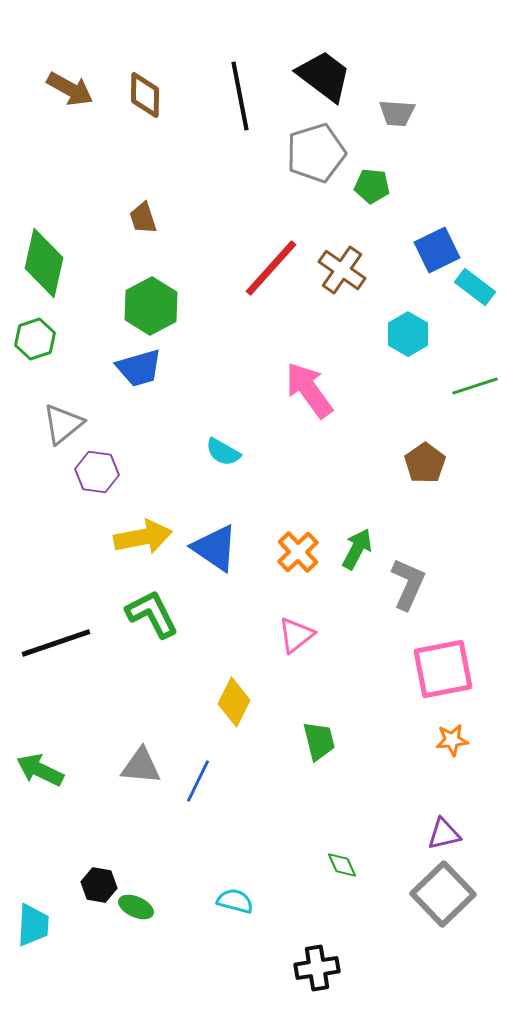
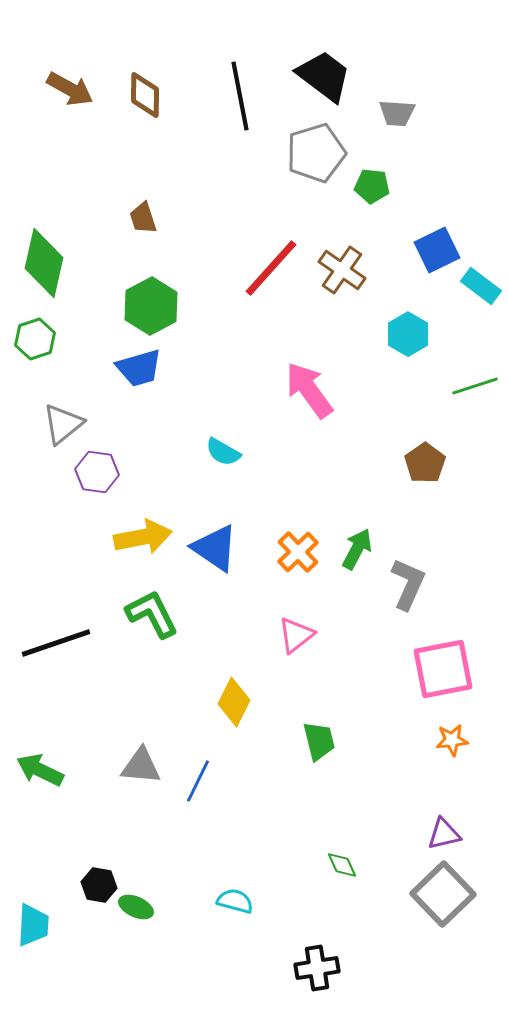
cyan rectangle at (475, 287): moved 6 px right, 1 px up
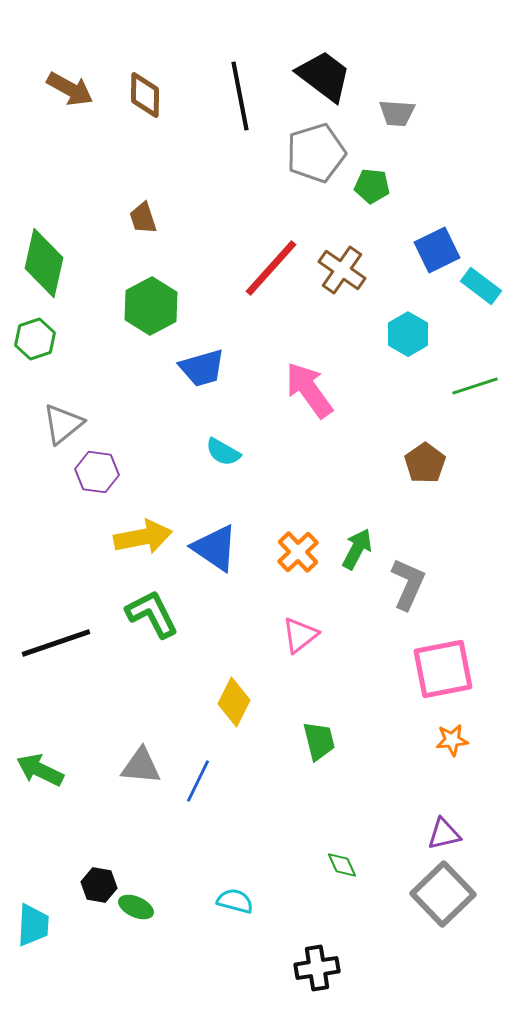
blue trapezoid at (139, 368): moved 63 px right
pink triangle at (296, 635): moved 4 px right
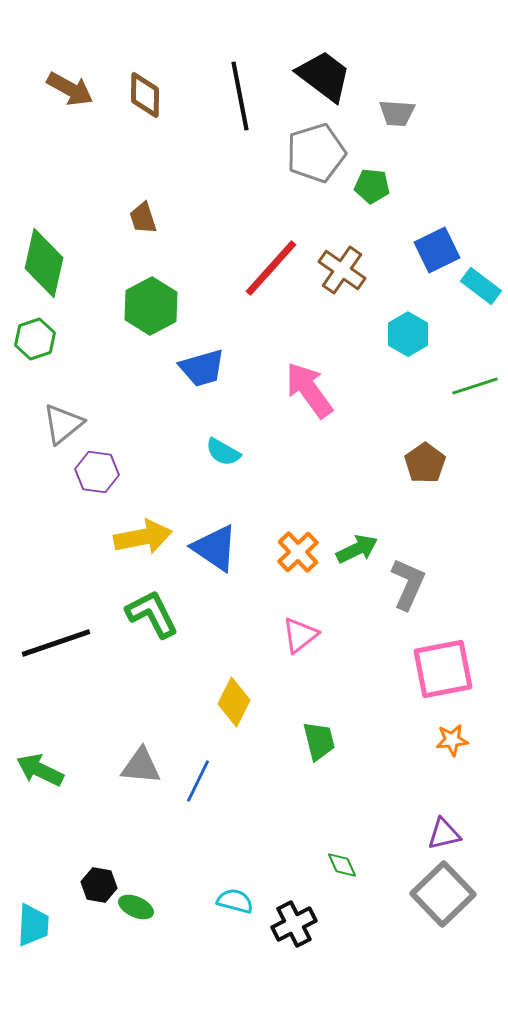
green arrow at (357, 549): rotated 36 degrees clockwise
black cross at (317, 968): moved 23 px left, 44 px up; rotated 18 degrees counterclockwise
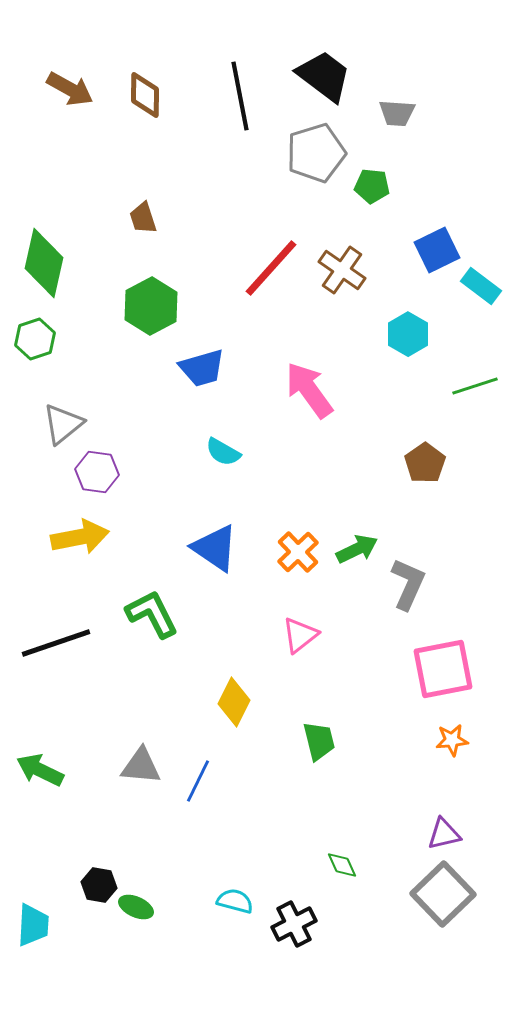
yellow arrow at (143, 537): moved 63 px left
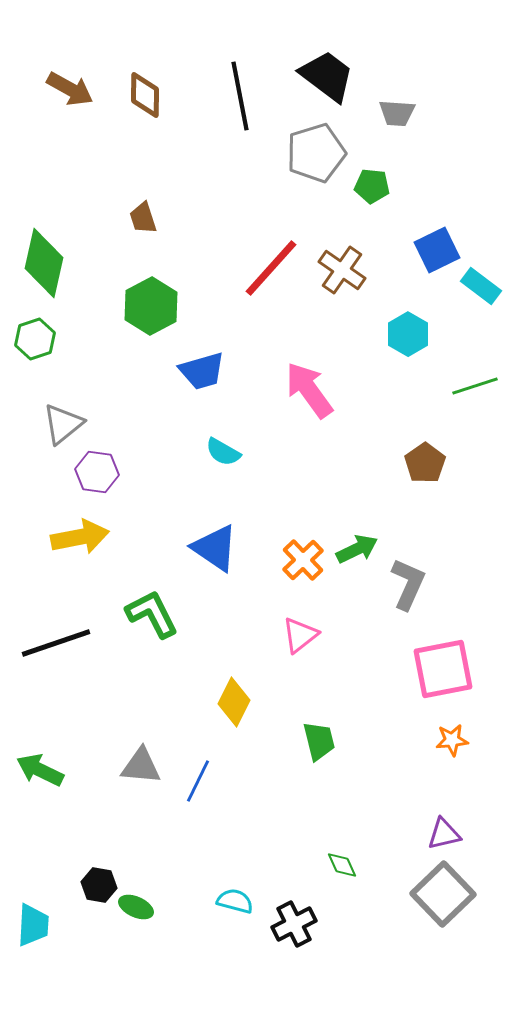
black trapezoid at (324, 76): moved 3 px right
blue trapezoid at (202, 368): moved 3 px down
orange cross at (298, 552): moved 5 px right, 8 px down
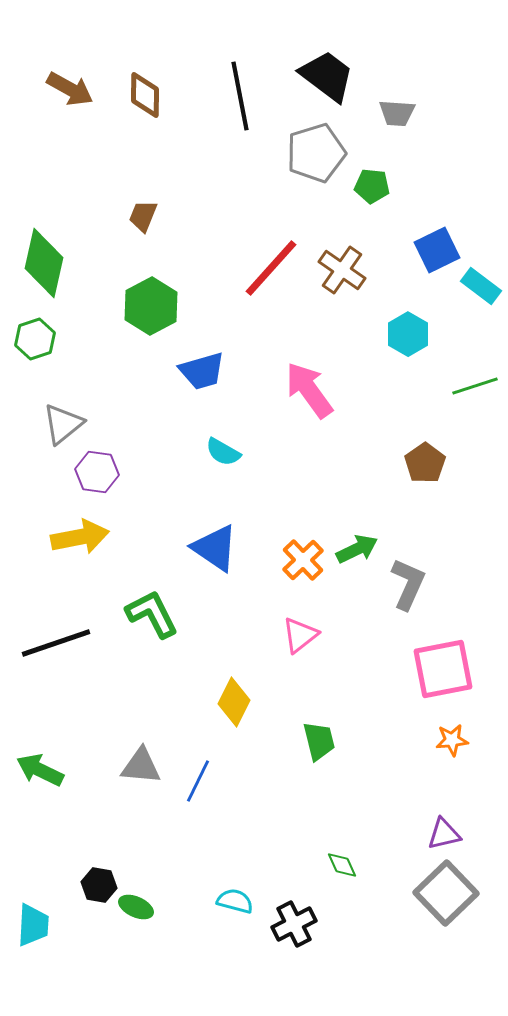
brown trapezoid at (143, 218): moved 2 px up; rotated 40 degrees clockwise
gray square at (443, 894): moved 3 px right, 1 px up
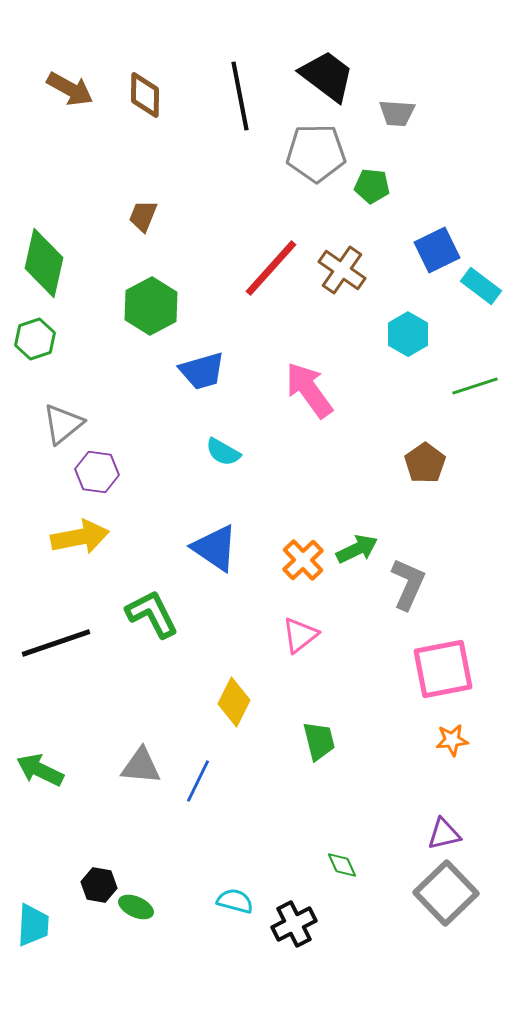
gray pentagon at (316, 153): rotated 16 degrees clockwise
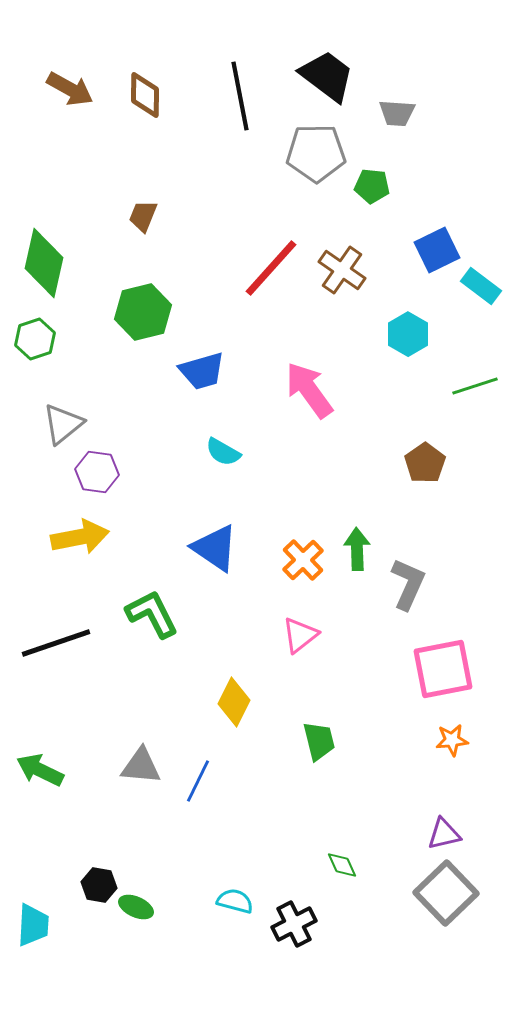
green hexagon at (151, 306): moved 8 px left, 6 px down; rotated 14 degrees clockwise
green arrow at (357, 549): rotated 66 degrees counterclockwise
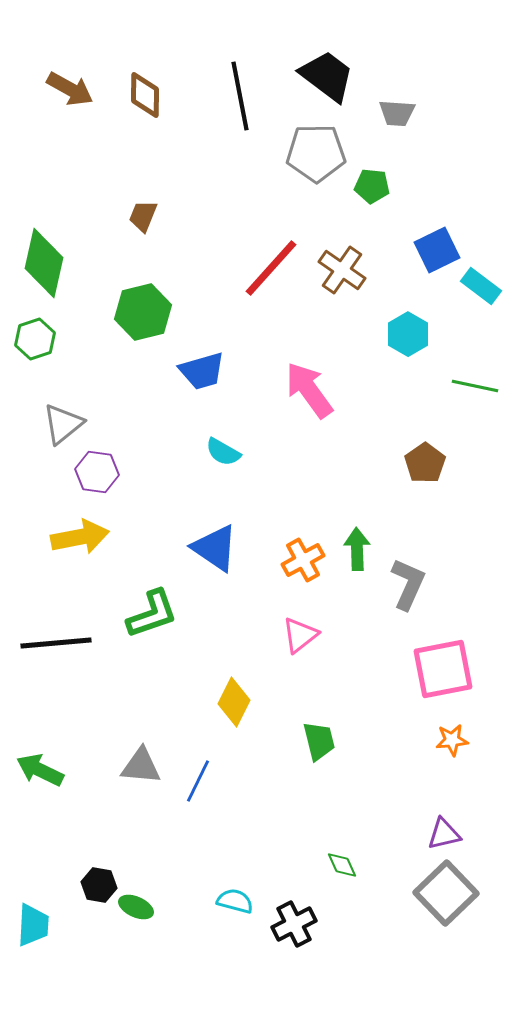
green line at (475, 386): rotated 30 degrees clockwise
orange cross at (303, 560): rotated 15 degrees clockwise
green L-shape at (152, 614): rotated 98 degrees clockwise
black line at (56, 643): rotated 14 degrees clockwise
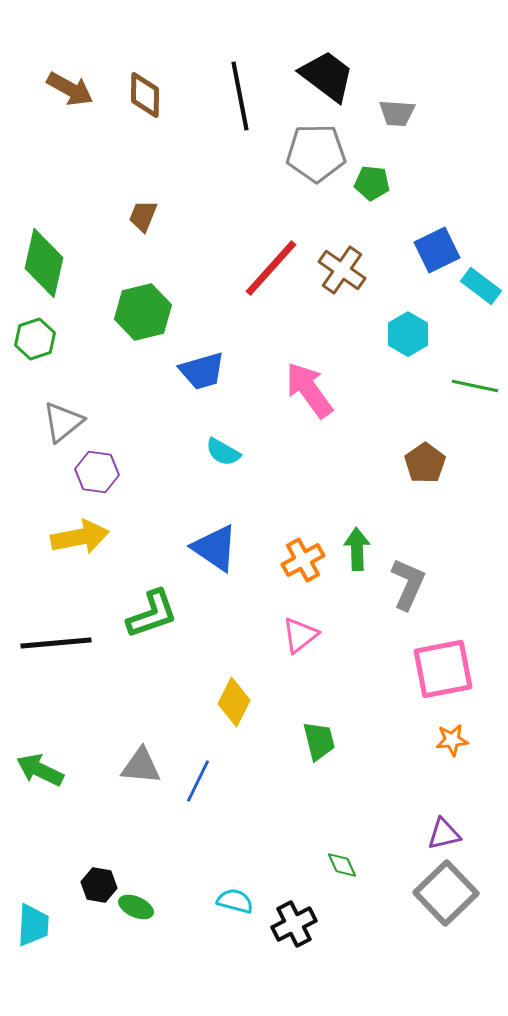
green pentagon at (372, 186): moved 3 px up
gray triangle at (63, 424): moved 2 px up
